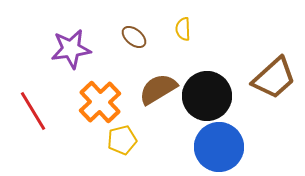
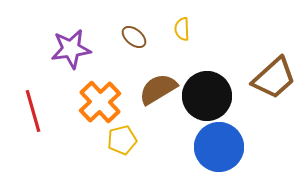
yellow semicircle: moved 1 px left
red line: rotated 15 degrees clockwise
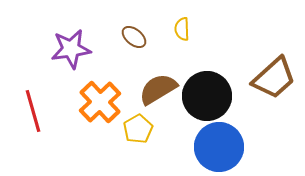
yellow pentagon: moved 16 px right, 11 px up; rotated 16 degrees counterclockwise
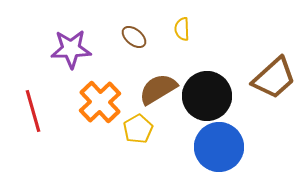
purple star: rotated 6 degrees clockwise
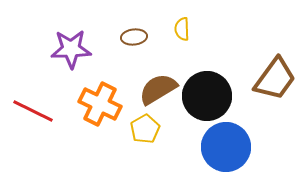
brown ellipse: rotated 45 degrees counterclockwise
brown trapezoid: moved 1 px right, 1 px down; rotated 12 degrees counterclockwise
orange cross: moved 2 px down; rotated 21 degrees counterclockwise
red line: rotated 48 degrees counterclockwise
yellow pentagon: moved 7 px right
blue circle: moved 7 px right
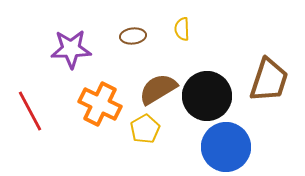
brown ellipse: moved 1 px left, 1 px up
brown trapezoid: moved 6 px left, 1 px down; rotated 18 degrees counterclockwise
red line: moved 3 px left; rotated 36 degrees clockwise
